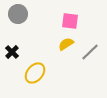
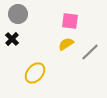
black cross: moved 13 px up
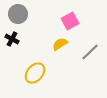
pink square: rotated 36 degrees counterclockwise
black cross: rotated 16 degrees counterclockwise
yellow semicircle: moved 6 px left
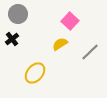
pink square: rotated 18 degrees counterclockwise
black cross: rotated 24 degrees clockwise
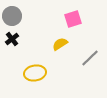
gray circle: moved 6 px left, 2 px down
pink square: moved 3 px right, 2 px up; rotated 30 degrees clockwise
gray line: moved 6 px down
yellow ellipse: rotated 40 degrees clockwise
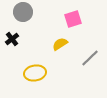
gray circle: moved 11 px right, 4 px up
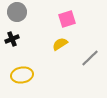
gray circle: moved 6 px left
pink square: moved 6 px left
black cross: rotated 16 degrees clockwise
yellow ellipse: moved 13 px left, 2 px down
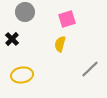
gray circle: moved 8 px right
black cross: rotated 24 degrees counterclockwise
yellow semicircle: rotated 42 degrees counterclockwise
gray line: moved 11 px down
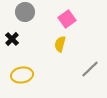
pink square: rotated 18 degrees counterclockwise
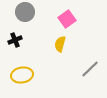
black cross: moved 3 px right, 1 px down; rotated 24 degrees clockwise
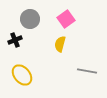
gray circle: moved 5 px right, 7 px down
pink square: moved 1 px left
gray line: moved 3 px left, 2 px down; rotated 54 degrees clockwise
yellow ellipse: rotated 60 degrees clockwise
